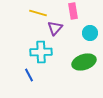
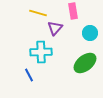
green ellipse: moved 1 px right, 1 px down; rotated 20 degrees counterclockwise
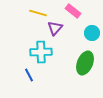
pink rectangle: rotated 42 degrees counterclockwise
cyan circle: moved 2 px right
green ellipse: rotated 30 degrees counterclockwise
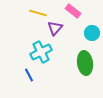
cyan cross: rotated 25 degrees counterclockwise
green ellipse: rotated 30 degrees counterclockwise
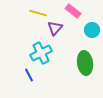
cyan circle: moved 3 px up
cyan cross: moved 1 px down
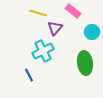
cyan circle: moved 2 px down
cyan cross: moved 2 px right, 2 px up
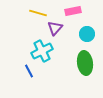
pink rectangle: rotated 49 degrees counterclockwise
cyan circle: moved 5 px left, 2 px down
cyan cross: moved 1 px left
blue line: moved 4 px up
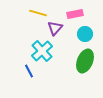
pink rectangle: moved 2 px right, 3 px down
cyan circle: moved 2 px left
cyan cross: rotated 15 degrees counterclockwise
green ellipse: moved 2 px up; rotated 30 degrees clockwise
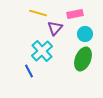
green ellipse: moved 2 px left, 2 px up
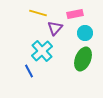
cyan circle: moved 1 px up
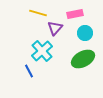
green ellipse: rotated 40 degrees clockwise
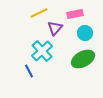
yellow line: moved 1 px right; rotated 42 degrees counterclockwise
